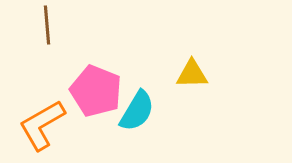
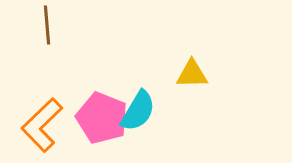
pink pentagon: moved 6 px right, 27 px down
cyan semicircle: moved 1 px right
orange L-shape: rotated 14 degrees counterclockwise
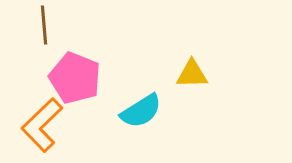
brown line: moved 3 px left
cyan semicircle: moved 3 px right; rotated 27 degrees clockwise
pink pentagon: moved 27 px left, 40 px up
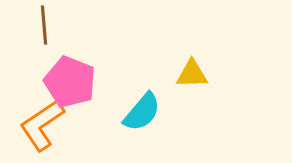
pink pentagon: moved 5 px left, 4 px down
cyan semicircle: moved 1 px right, 1 px down; rotated 18 degrees counterclockwise
orange L-shape: rotated 10 degrees clockwise
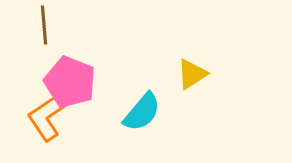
yellow triangle: rotated 32 degrees counterclockwise
orange L-shape: moved 7 px right, 10 px up
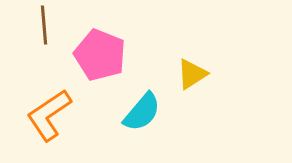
pink pentagon: moved 30 px right, 27 px up
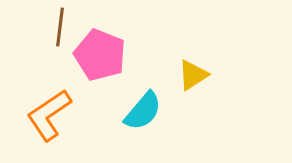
brown line: moved 16 px right, 2 px down; rotated 12 degrees clockwise
yellow triangle: moved 1 px right, 1 px down
cyan semicircle: moved 1 px right, 1 px up
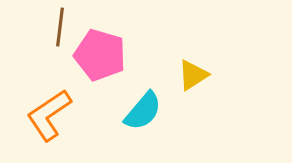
pink pentagon: rotated 6 degrees counterclockwise
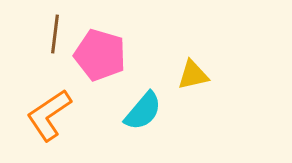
brown line: moved 5 px left, 7 px down
yellow triangle: rotated 20 degrees clockwise
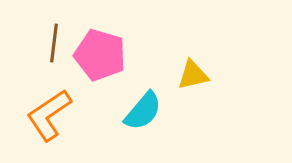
brown line: moved 1 px left, 9 px down
